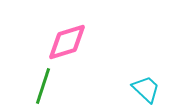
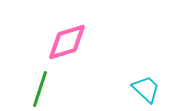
green line: moved 3 px left, 3 px down
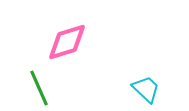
green line: moved 1 px left, 1 px up; rotated 42 degrees counterclockwise
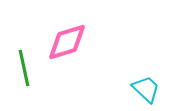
green line: moved 15 px left, 20 px up; rotated 12 degrees clockwise
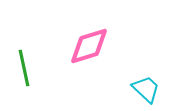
pink diamond: moved 22 px right, 4 px down
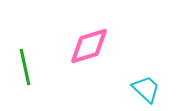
green line: moved 1 px right, 1 px up
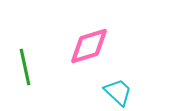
cyan trapezoid: moved 28 px left, 3 px down
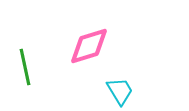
cyan trapezoid: moved 2 px right, 1 px up; rotated 16 degrees clockwise
